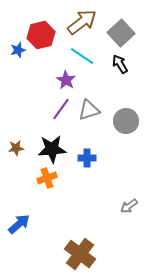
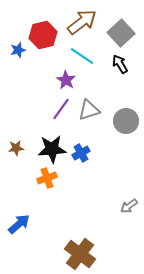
red hexagon: moved 2 px right
blue cross: moved 6 px left, 5 px up; rotated 30 degrees counterclockwise
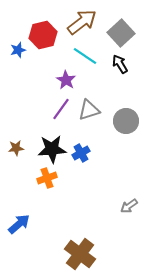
cyan line: moved 3 px right
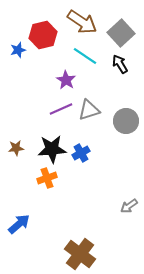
brown arrow: rotated 72 degrees clockwise
purple line: rotated 30 degrees clockwise
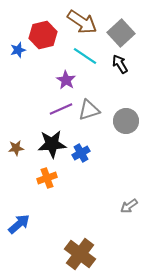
black star: moved 5 px up
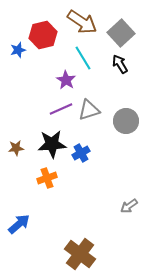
cyan line: moved 2 px left, 2 px down; rotated 25 degrees clockwise
